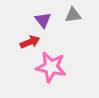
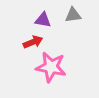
purple triangle: rotated 42 degrees counterclockwise
red arrow: moved 3 px right
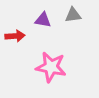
red arrow: moved 18 px left, 6 px up; rotated 18 degrees clockwise
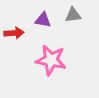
red arrow: moved 1 px left, 3 px up
pink star: moved 7 px up
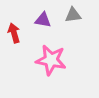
red arrow: rotated 102 degrees counterclockwise
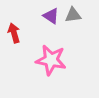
purple triangle: moved 8 px right, 4 px up; rotated 24 degrees clockwise
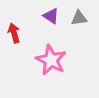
gray triangle: moved 6 px right, 3 px down
pink star: rotated 16 degrees clockwise
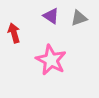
gray triangle: rotated 12 degrees counterclockwise
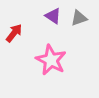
purple triangle: moved 2 px right
red arrow: rotated 54 degrees clockwise
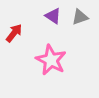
gray triangle: moved 1 px right, 1 px up
